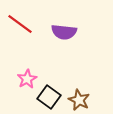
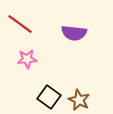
purple semicircle: moved 10 px right, 1 px down
pink star: moved 20 px up; rotated 24 degrees clockwise
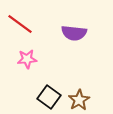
brown star: rotated 15 degrees clockwise
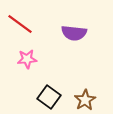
brown star: moved 6 px right
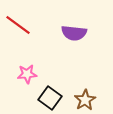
red line: moved 2 px left, 1 px down
pink star: moved 15 px down
black square: moved 1 px right, 1 px down
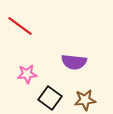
red line: moved 2 px right, 1 px down
purple semicircle: moved 29 px down
brown star: rotated 25 degrees clockwise
